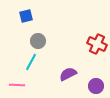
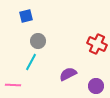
pink line: moved 4 px left
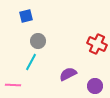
purple circle: moved 1 px left
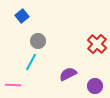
blue square: moved 4 px left; rotated 24 degrees counterclockwise
red cross: rotated 18 degrees clockwise
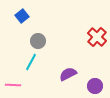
red cross: moved 7 px up
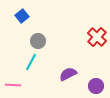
purple circle: moved 1 px right
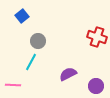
red cross: rotated 24 degrees counterclockwise
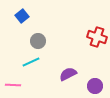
cyan line: rotated 36 degrees clockwise
purple circle: moved 1 px left
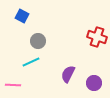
blue square: rotated 24 degrees counterclockwise
purple semicircle: rotated 36 degrees counterclockwise
purple circle: moved 1 px left, 3 px up
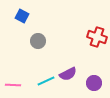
cyan line: moved 15 px right, 19 px down
purple semicircle: rotated 144 degrees counterclockwise
